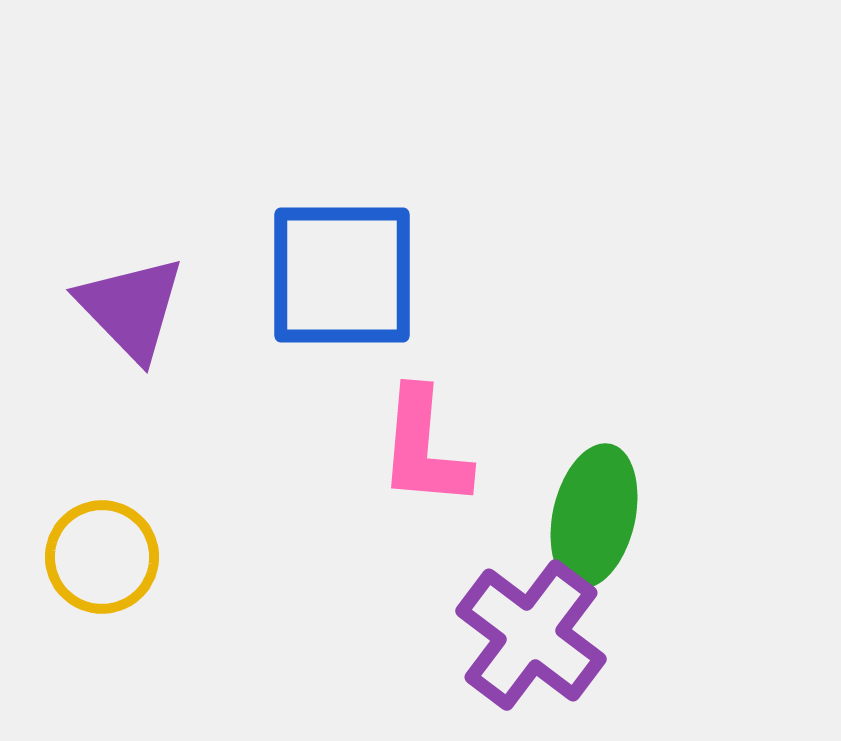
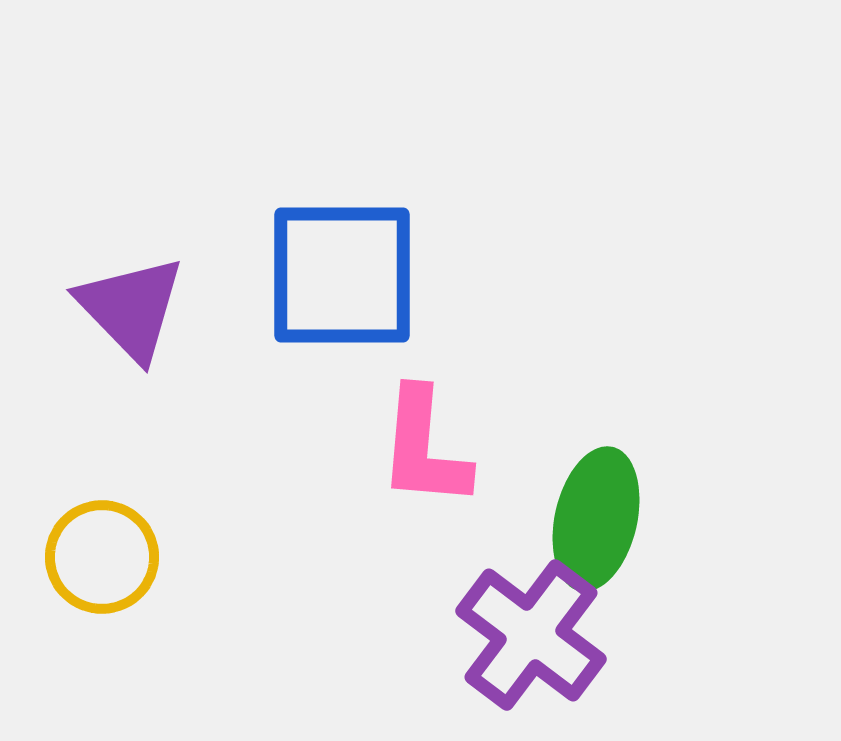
green ellipse: moved 2 px right, 3 px down
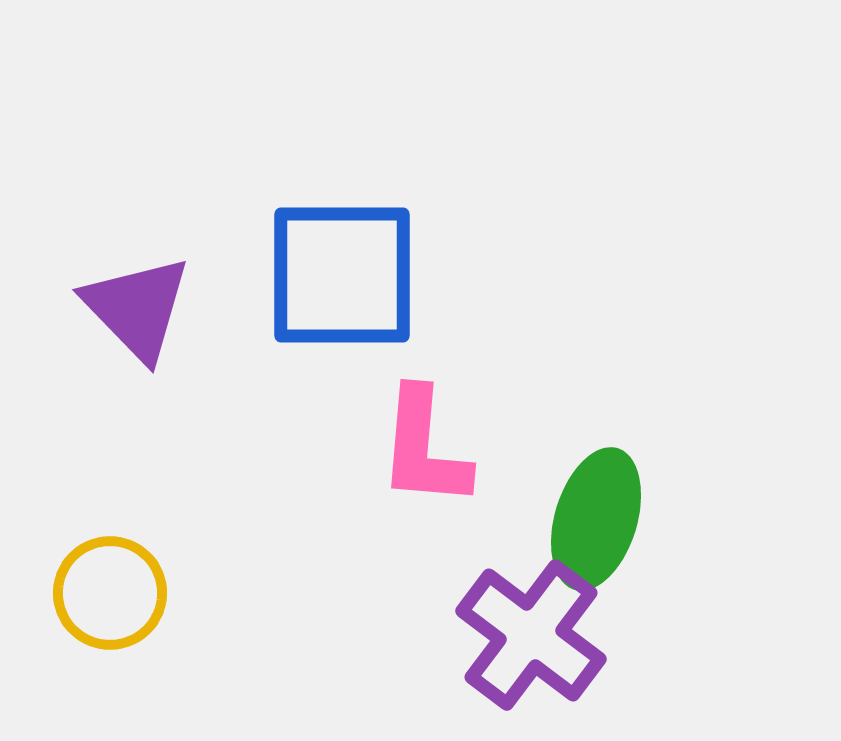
purple triangle: moved 6 px right
green ellipse: rotated 4 degrees clockwise
yellow circle: moved 8 px right, 36 px down
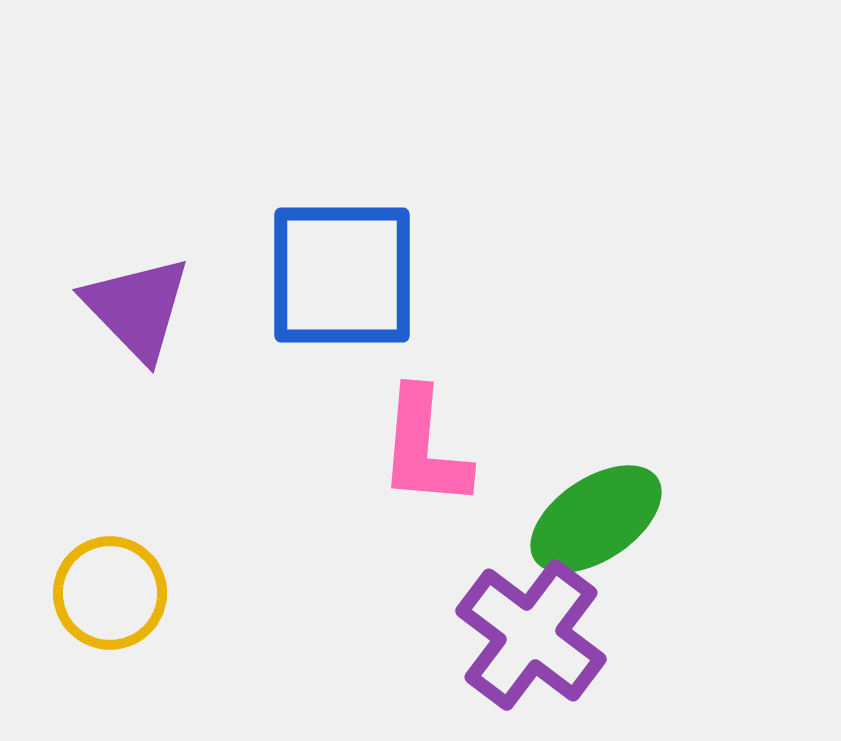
green ellipse: rotated 39 degrees clockwise
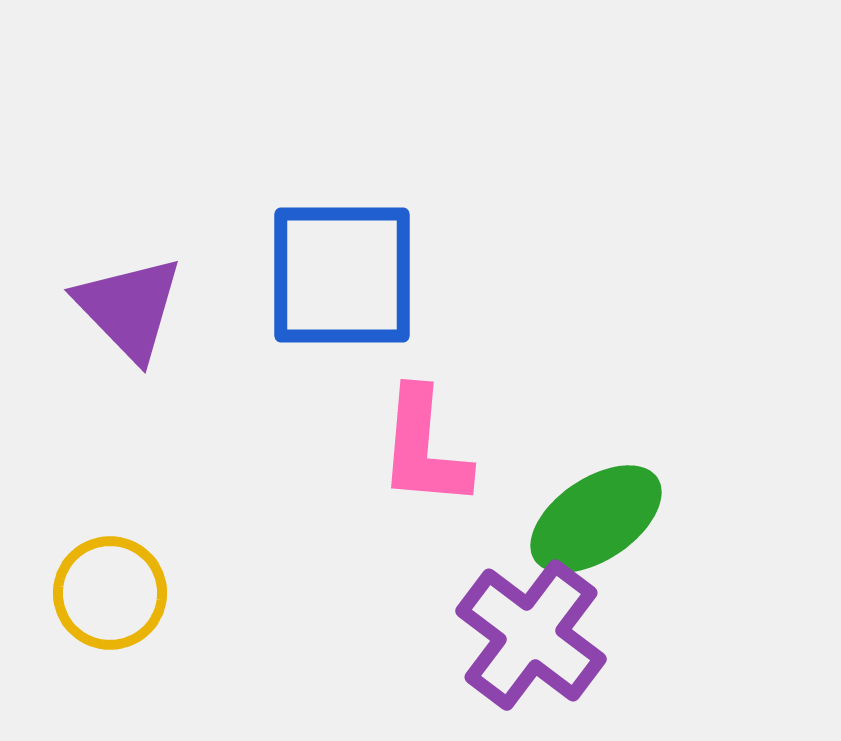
purple triangle: moved 8 px left
